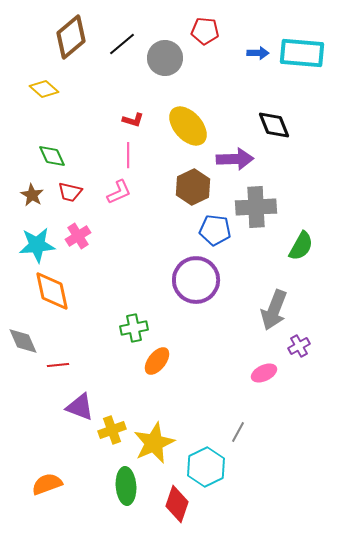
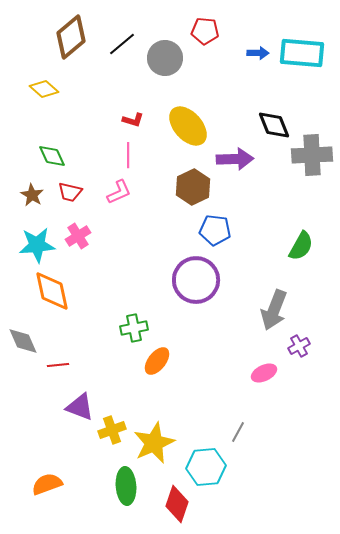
gray cross: moved 56 px right, 52 px up
cyan hexagon: rotated 21 degrees clockwise
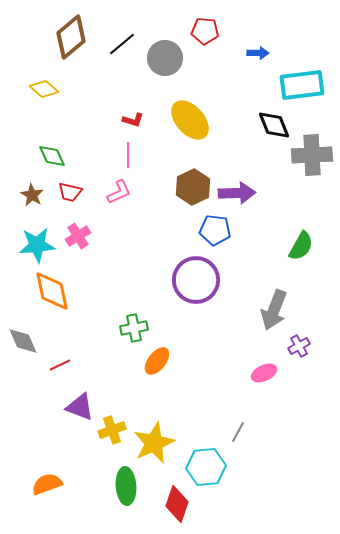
cyan rectangle: moved 32 px down; rotated 12 degrees counterclockwise
yellow ellipse: moved 2 px right, 6 px up
purple arrow: moved 2 px right, 34 px down
red line: moved 2 px right; rotated 20 degrees counterclockwise
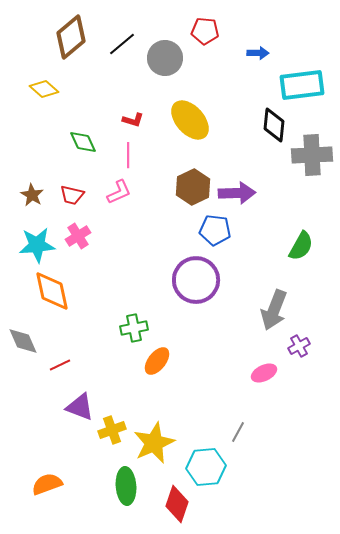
black diamond: rotated 28 degrees clockwise
green diamond: moved 31 px right, 14 px up
red trapezoid: moved 2 px right, 3 px down
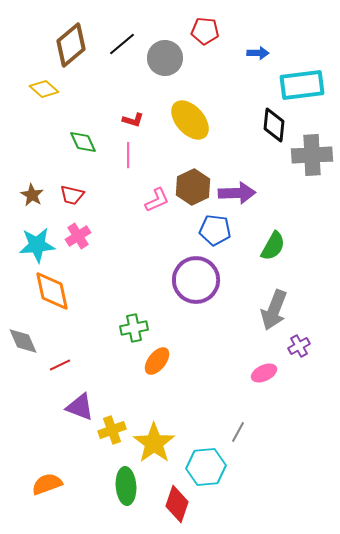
brown diamond: moved 8 px down
pink L-shape: moved 38 px right, 8 px down
green semicircle: moved 28 px left
yellow star: rotated 12 degrees counterclockwise
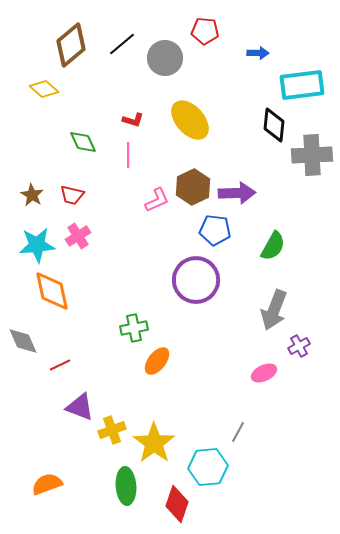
cyan hexagon: moved 2 px right
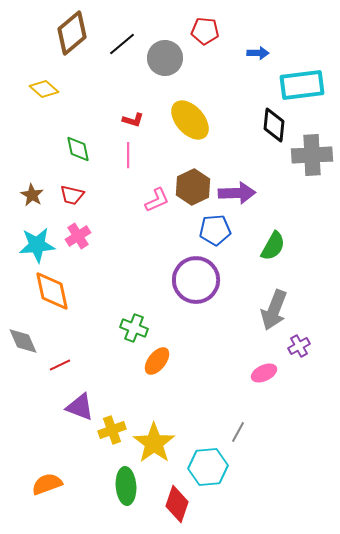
brown diamond: moved 1 px right, 12 px up
green diamond: moved 5 px left, 7 px down; rotated 12 degrees clockwise
blue pentagon: rotated 12 degrees counterclockwise
green cross: rotated 32 degrees clockwise
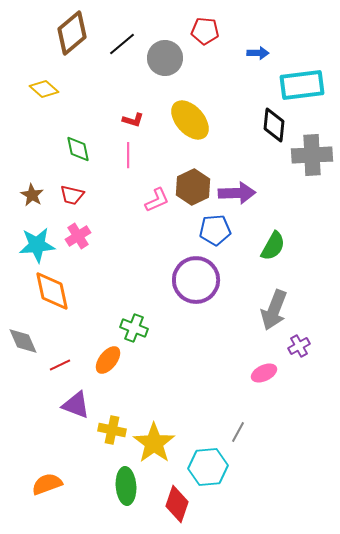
orange ellipse: moved 49 px left, 1 px up
purple triangle: moved 4 px left, 2 px up
yellow cross: rotated 32 degrees clockwise
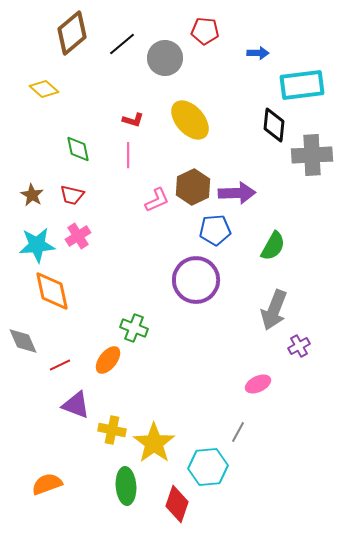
pink ellipse: moved 6 px left, 11 px down
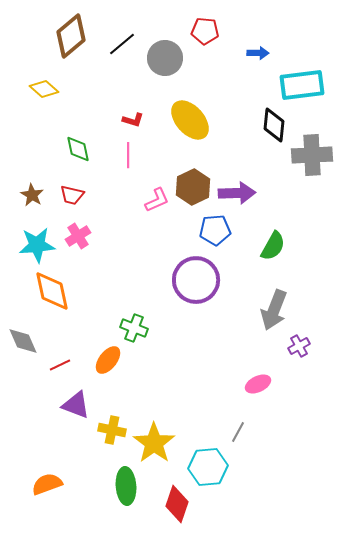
brown diamond: moved 1 px left, 3 px down
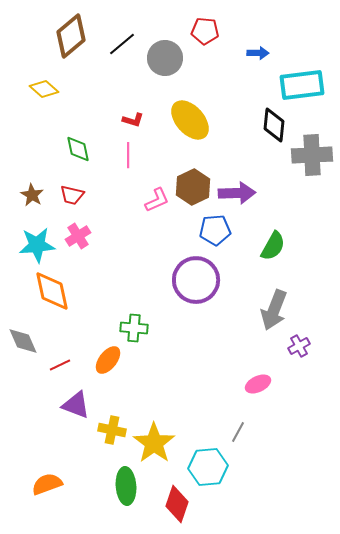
green cross: rotated 16 degrees counterclockwise
